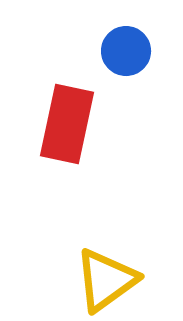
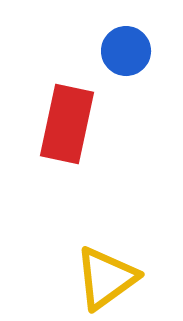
yellow triangle: moved 2 px up
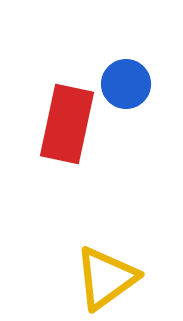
blue circle: moved 33 px down
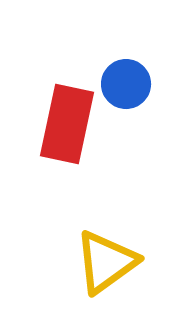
yellow triangle: moved 16 px up
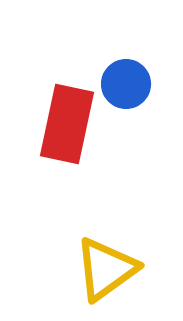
yellow triangle: moved 7 px down
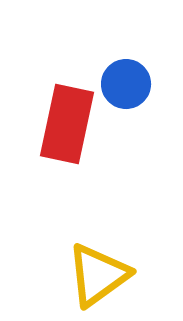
yellow triangle: moved 8 px left, 6 px down
